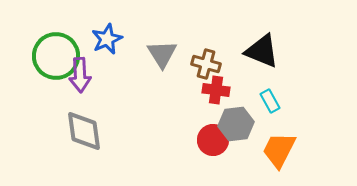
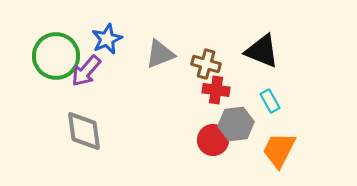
gray triangle: moved 2 px left; rotated 40 degrees clockwise
purple arrow: moved 6 px right, 4 px up; rotated 44 degrees clockwise
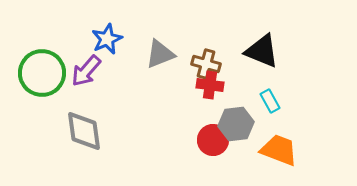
green circle: moved 14 px left, 17 px down
red cross: moved 6 px left, 5 px up
orange trapezoid: rotated 84 degrees clockwise
